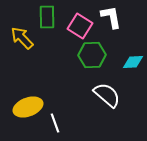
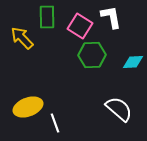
white semicircle: moved 12 px right, 14 px down
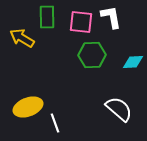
pink square: moved 1 px right, 4 px up; rotated 25 degrees counterclockwise
yellow arrow: rotated 15 degrees counterclockwise
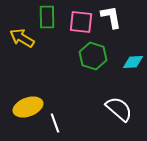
green hexagon: moved 1 px right, 1 px down; rotated 20 degrees clockwise
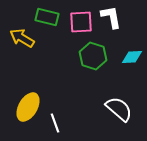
green rectangle: rotated 75 degrees counterclockwise
pink square: rotated 10 degrees counterclockwise
cyan diamond: moved 1 px left, 5 px up
yellow ellipse: rotated 40 degrees counterclockwise
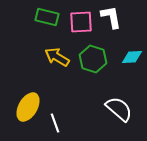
yellow arrow: moved 35 px right, 19 px down
green hexagon: moved 3 px down
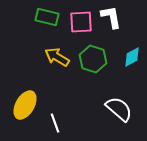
cyan diamond: rotated 25 degrees counterclockwise
yellow ellipse: moved 3 px left, 2 px up
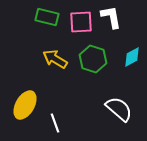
yellow arrow: moved 2 px left, 2 px down
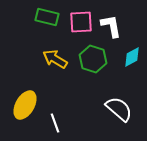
white L-shape: moved 9 px down
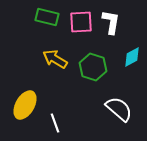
white L-shape: moved 4 px up; rotated 20 degrees clockwise
green hexagon: moved 8 px down
